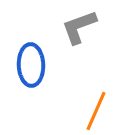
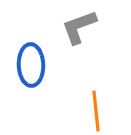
orange line: rotated 30 degrees counterclockwise
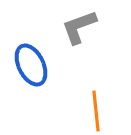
blue ellipse: rotated 24 degrees counterclockwise
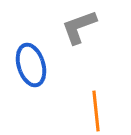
blue ellipse: rotated 9 degrees clockwise
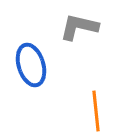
gray L-shape: rotated 33 degrees clockwise
